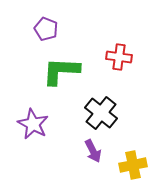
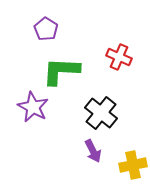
purple pentagon: rotated 10 degrees clockwise
red cross: rotated 15 degrees clockwise
purple star: moved 17 px up
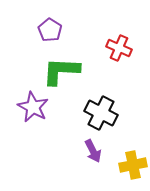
purple pentagon: moved 4 px right, 1 px down
red cross: moved 9 px up
black cross: rotated 12 degrees counterclockwise
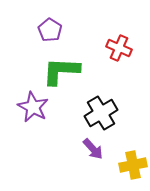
black cross: rotated 32 degrees clockwise
purple arrow: moved 2 px up; rotated 15 degrees counterclockwise
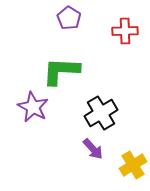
purple pentagon: moved 19 px right, 12 px up
red cross: moved 6 px right, 17 px up; rotated 25 degrees counterclockwise
yellow cross: rotated 20 degrees counterclockwise
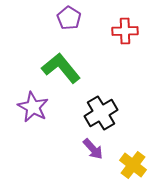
green L-shape: moved 3 px up; rotated 48 degrees clockwise
yellow cross: rotated 20 degrees counterclockwise
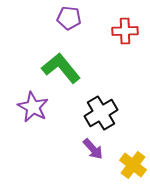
purple pentagon: rotated 25 degrees counterclockwise
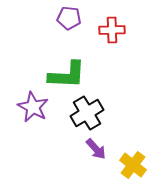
red cross: moved 13 px left, 1 px up
green L-shape: moved 6 px right, 7 px down; rotated 132 degrees clockwise
black cross: moved 14 px left
purple arrow: moved 3 px right
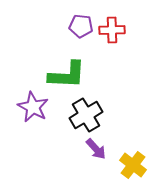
purple pentagon: moved 12 px right, 8 px down
black cross: moved 1 px left, 2 px down
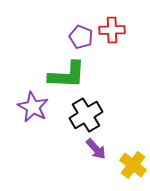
purple pentagon: moved 11 px down; rotated 15 degrees clockwise
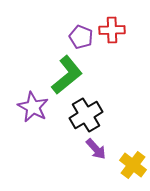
green L-shape: rotated 42 degrees counterclockwise
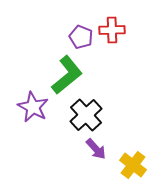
black cross: rotated 12 degrees counterclockwise
